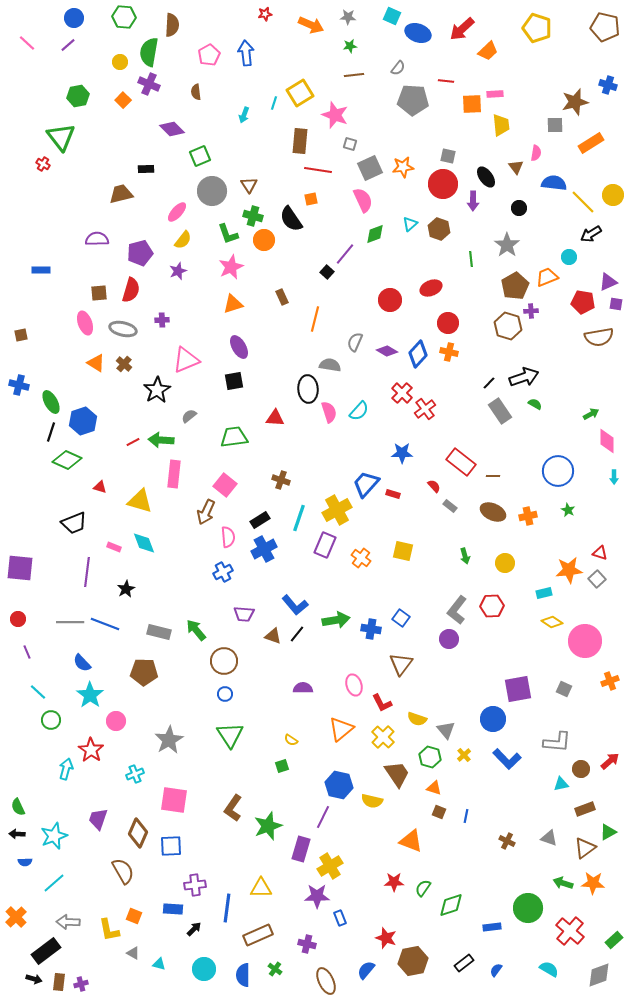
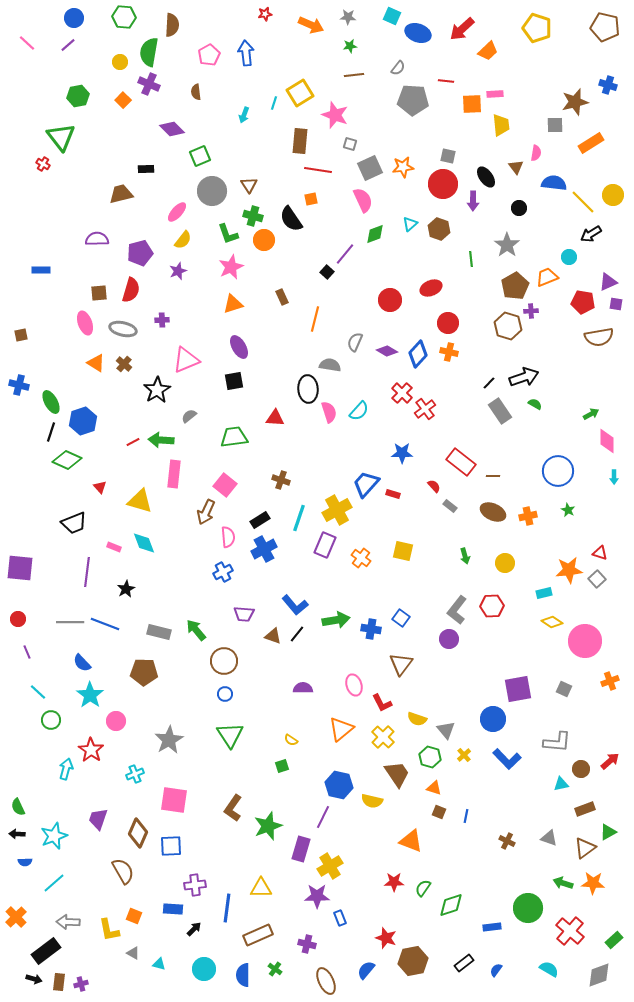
red triangle at (100, 487): rotated 32 degrees clockwise
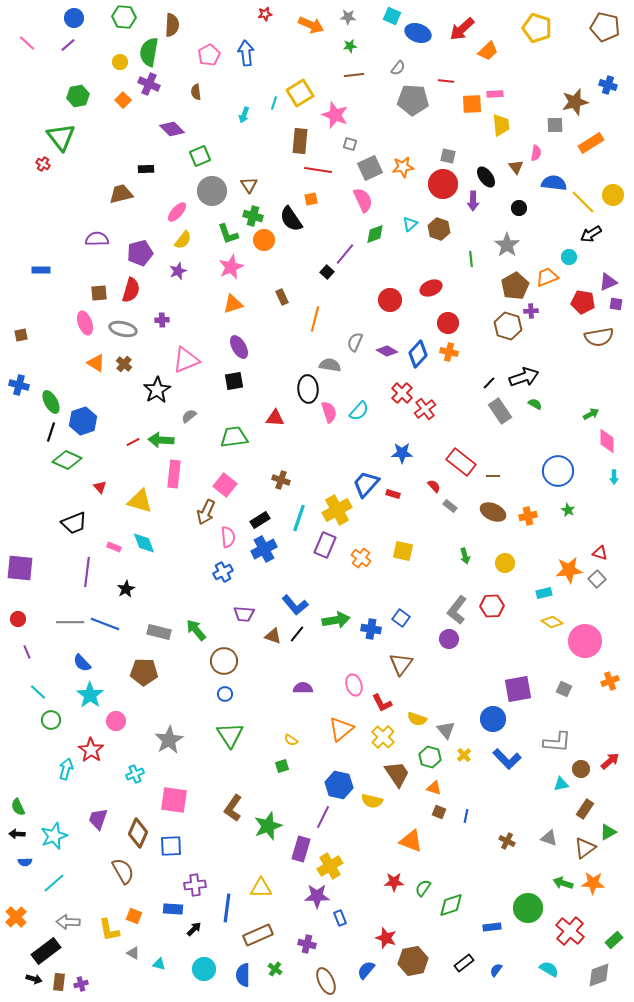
brown rectangle at (585, 809): rotated 36 degrees counterclockwise
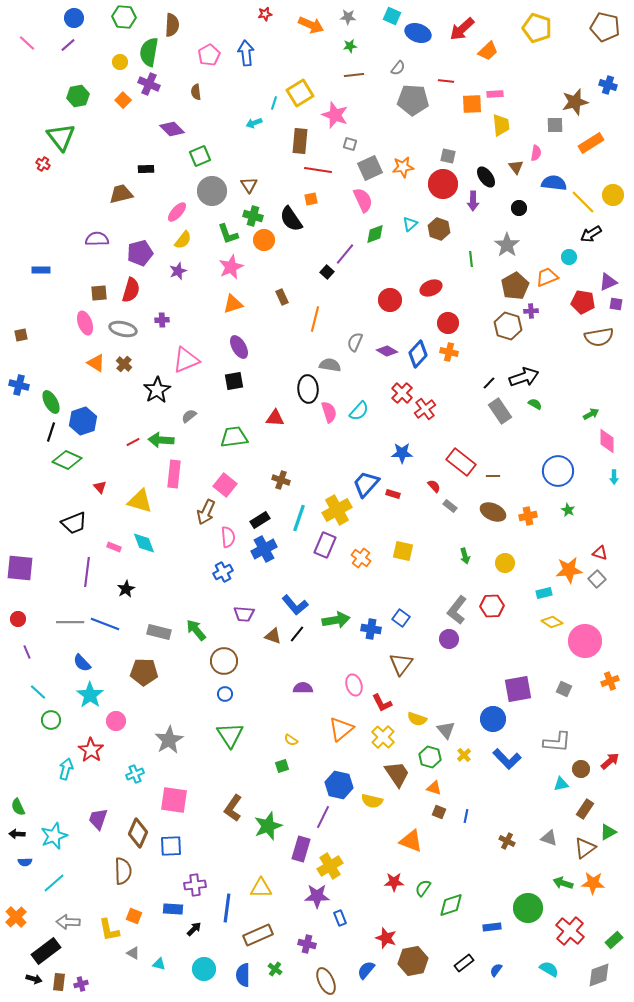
cyan arrow at (244, 115): moved 10 px right, 8 px down; rotated 49 degrees clockwise
brown semicircle at (123, 871): rotated 28 degrees clockwise
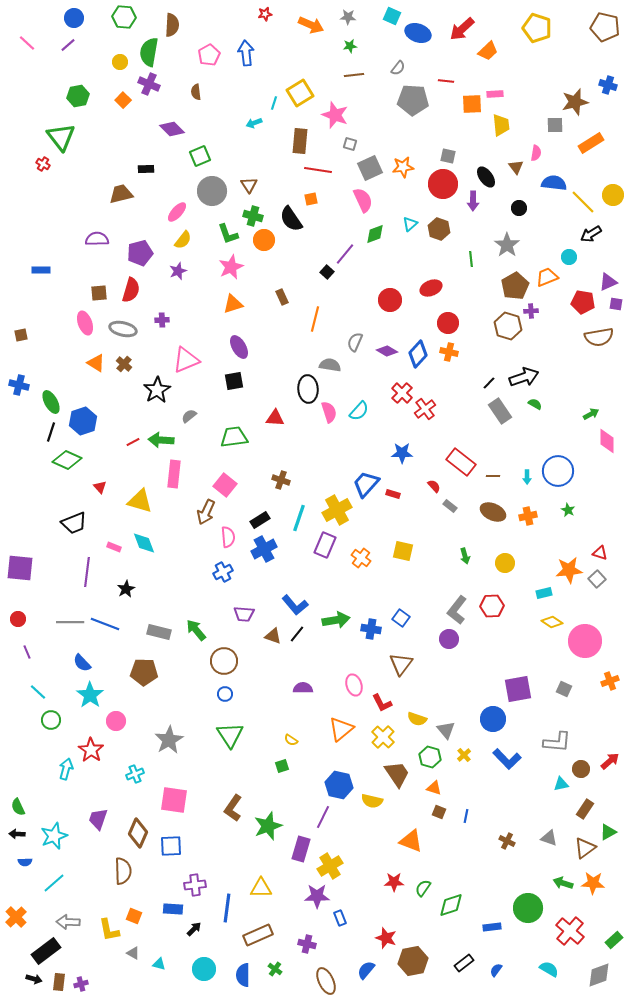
cyan arrow at (614, 477): moved 87 px left
